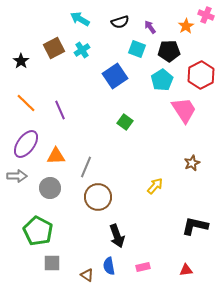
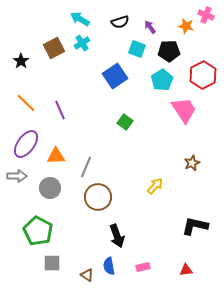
orange star: rotated 28 degrees counterclockwise
cyan cross: moved 7 px up
red hexagon: moved 2 px right
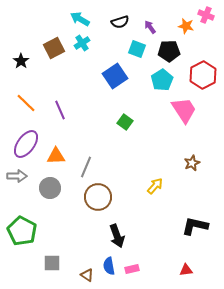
green pentagon: moved 16 px left
pink rectangle: moved 11 px left, 2 px down
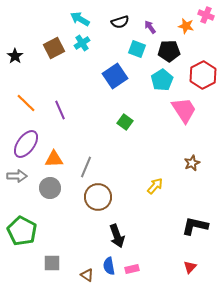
black star: moved 6 px left, 5 px up
orange triangle: moved 2 px left, 3 px down
red triangle: moved 4 px right, 3 px up; rotated 40 degrees counterclockwise
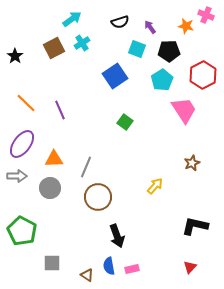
cyan arrow: moved 8 px left; rotated 114 degrees clockwise
purple ellipse: moved 4 px left
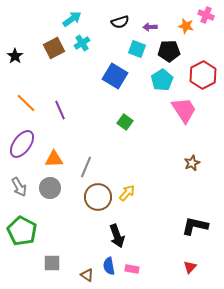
purple arrow: rotated 56 degrees counterclockwise
blue square: rotated 25 degrees counterclockwise
gray arrow: moved 2 px right, 11 px down; rotated 60 degrees clockwise
yellow arrow: moved 28 px left, 7 px down
pink rectangle: rotated 24 degrees clockwise
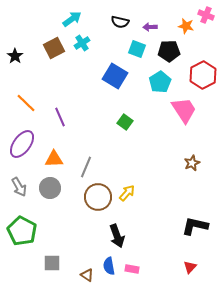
black semicircle: rotated 30 degrees clockwise
cyan pentagon: moved 2 px left, 2 px down
purple line: moved 7 px down
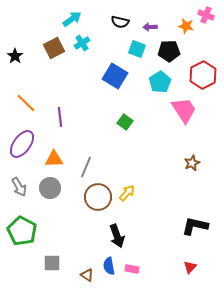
purple line: rotated 18 degrees clockwise
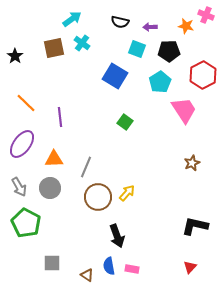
cyan cross: rotated 21 degrees counterclockwise
brown square: rotated 15 degrees clockwise
green pentagon: moved 4 px right, 8 px up
